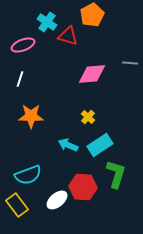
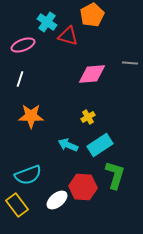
yellow cross: rotated 16 degrees clockwise
green L-shape: moved 1 px left, 1 px down
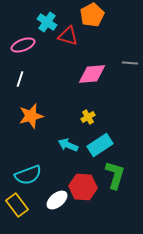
orange star: rotated 15 degrees counterclockwise
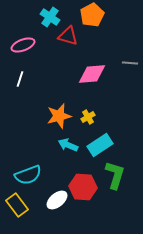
cyan cross: moved 3 px right, 5 px up
orange star: moved 28 px right
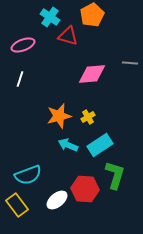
red hexagon: moved 2 px right, 2 px down
